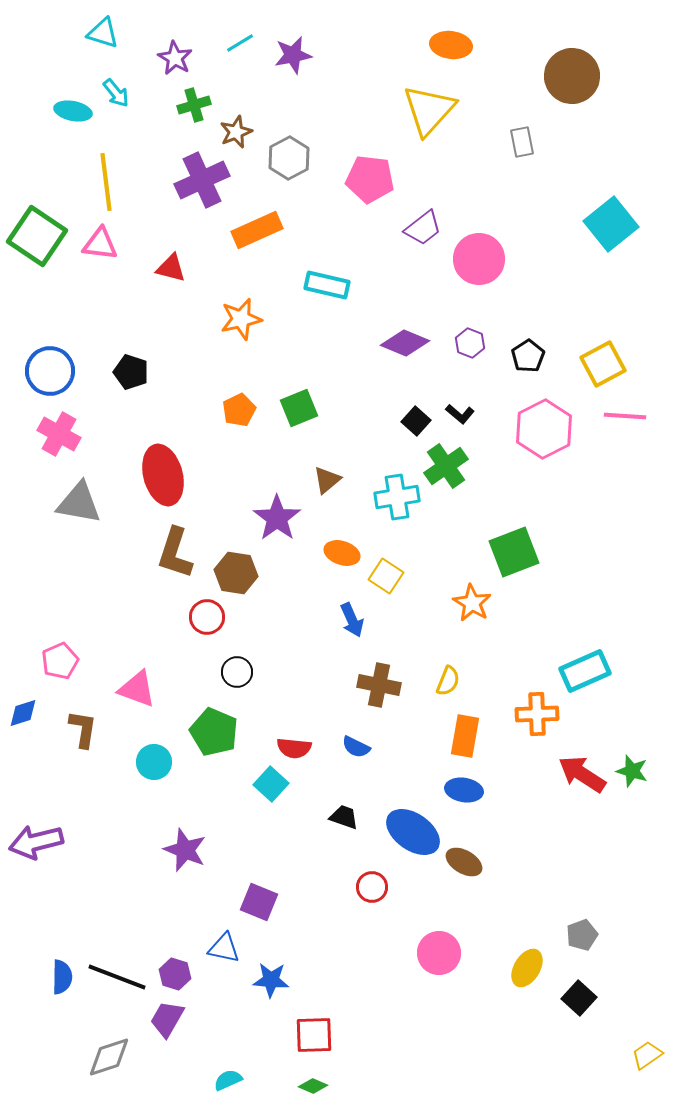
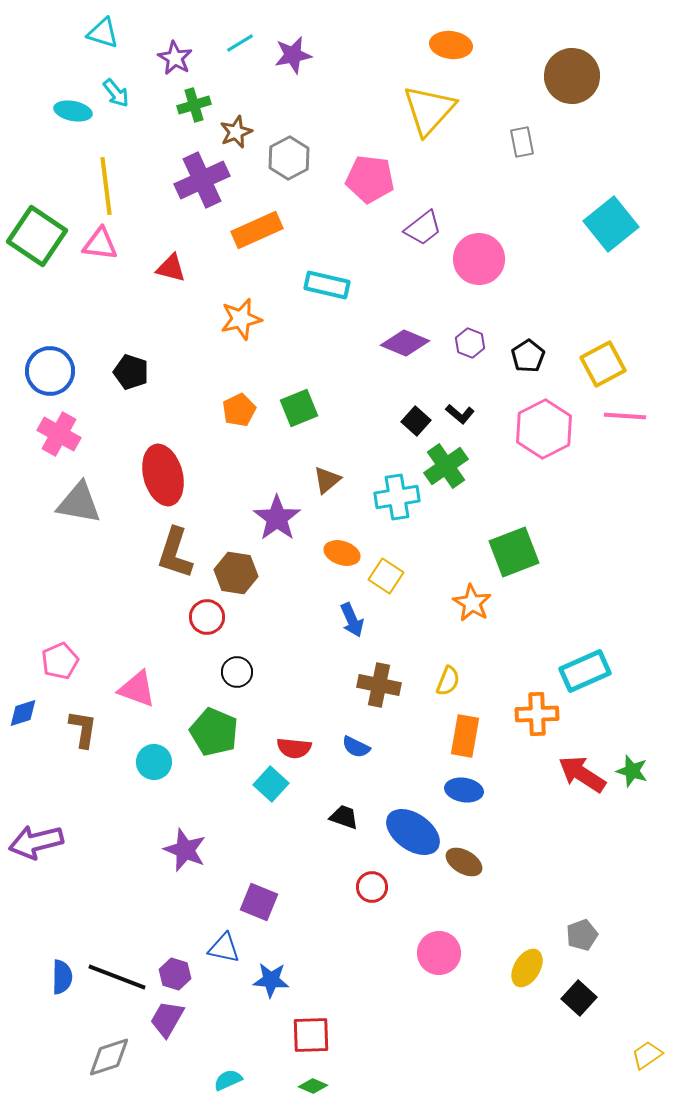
yellow line at (106, 182): moved 4 px down
red square at (314, 1035): moved 3 px left
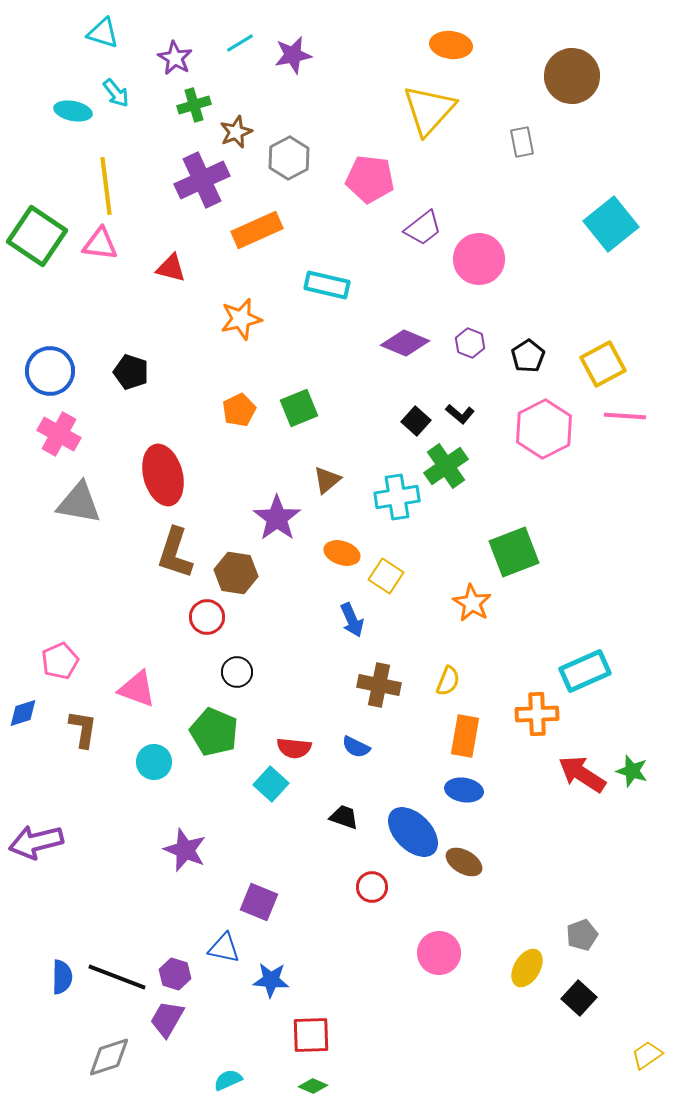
blue ellipse at (413, 832): rotated 10 degrees clockwise
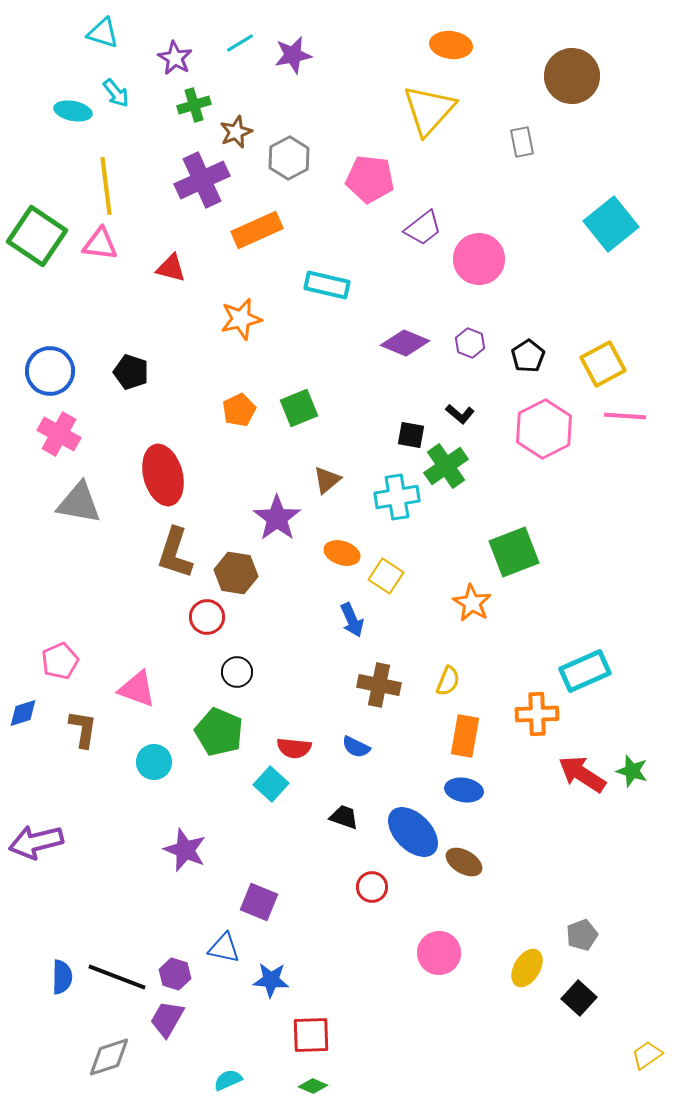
black square at (416, 421): moved 5 px left, 14 px down; rotated 32 degrees counterclockwise
green pentagon at (214, 732): moved 5 px right
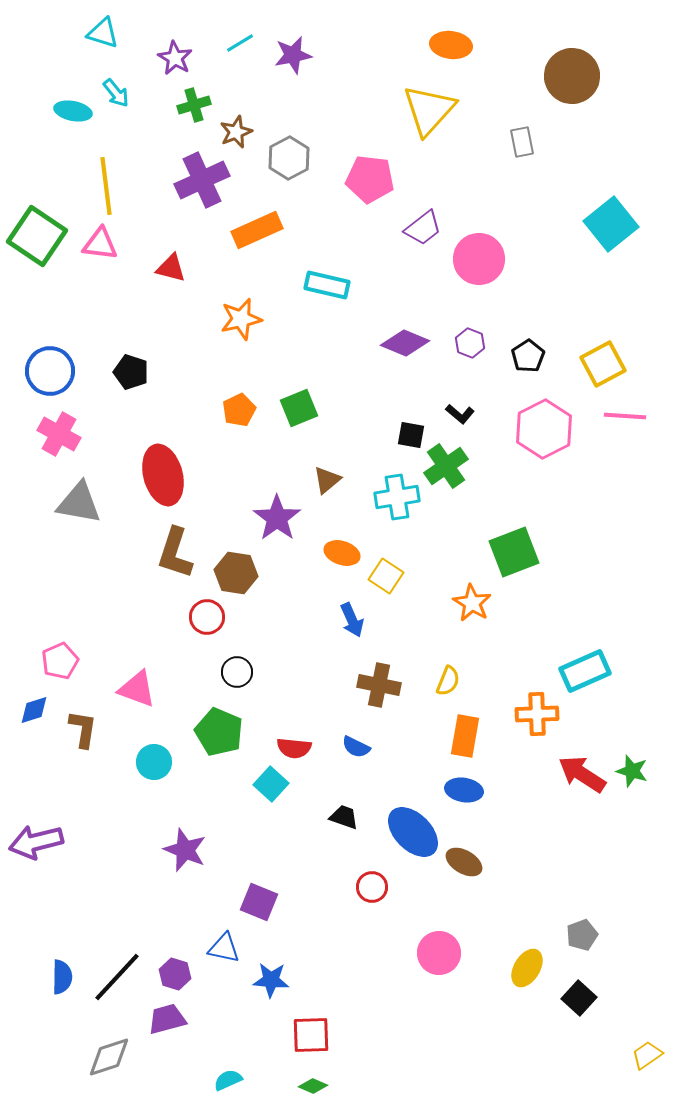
blue diamond at (23, 713): moved 11 px right, 3 px up
black line at (117, 977): rotated 68 degrees counterclockwise
purple trapezoid at (167, 1019): rotated 45 degrees clockwise
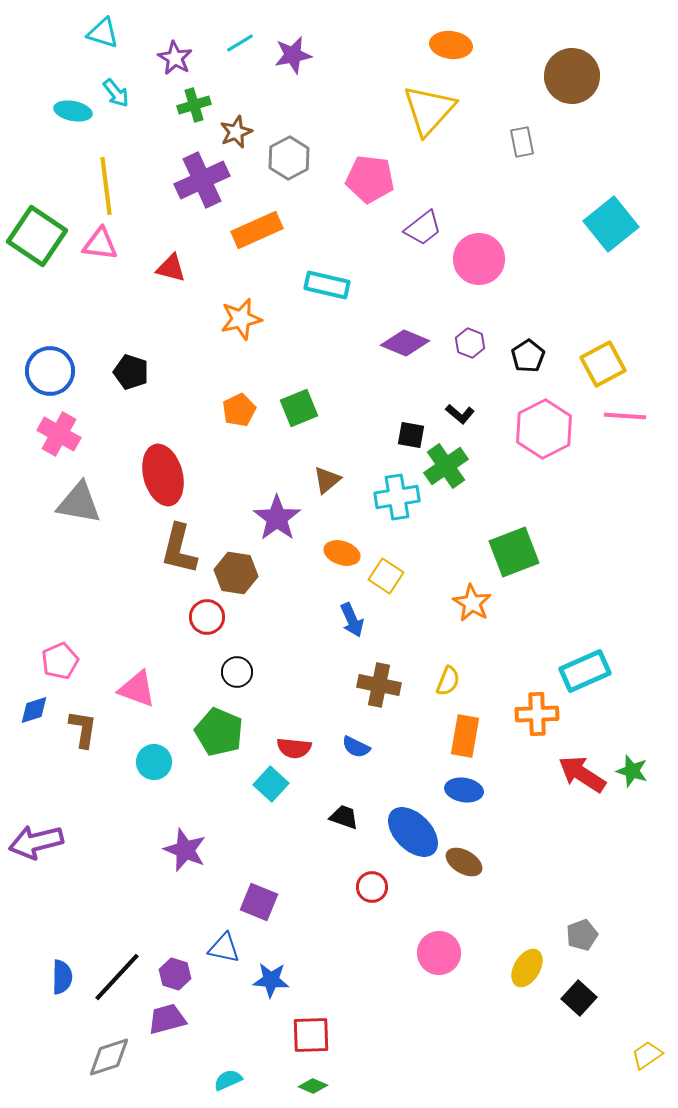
brown L-shape at (175, 553): moved 4 px right, 4 px up; rotated 4 degrees counterclockwise
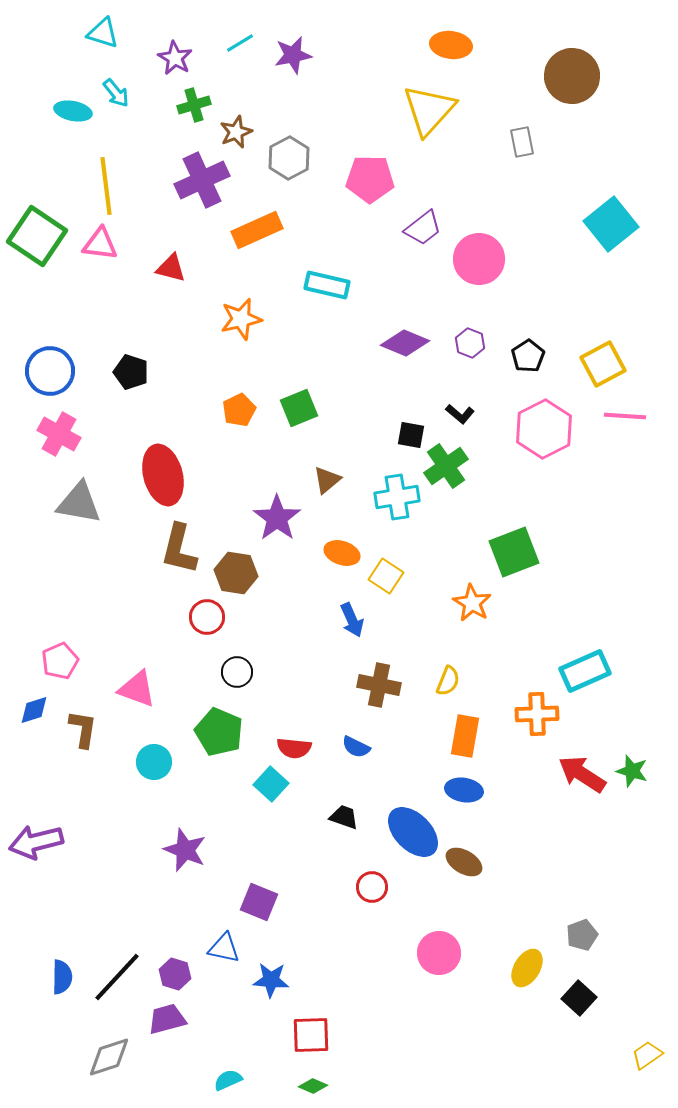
pink pentagon at (370, 179): rotated 6 degrees counterclockwise
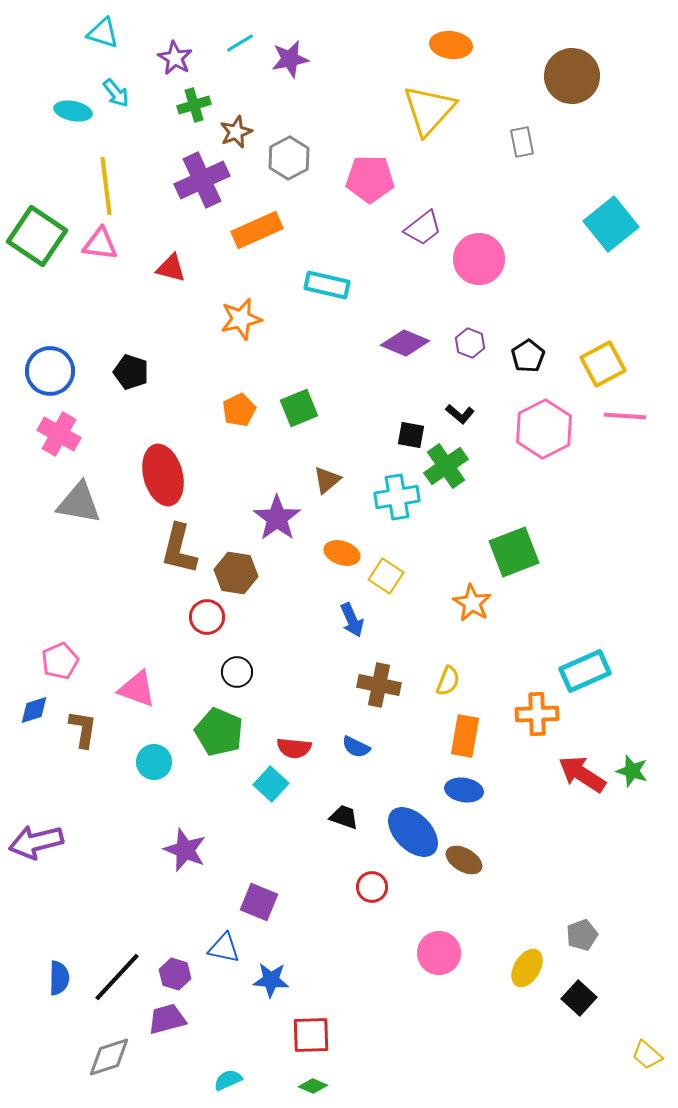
purple star at (293, 55): moved 3 px left, 4 px down
brown ellipse at (464, 862): moved 2 px up
blue semicircle at (62, 977): moved 3 px left, 1 px down
yellow trapezoid at (647, 1055): rotated 104 degrees counterclockwise
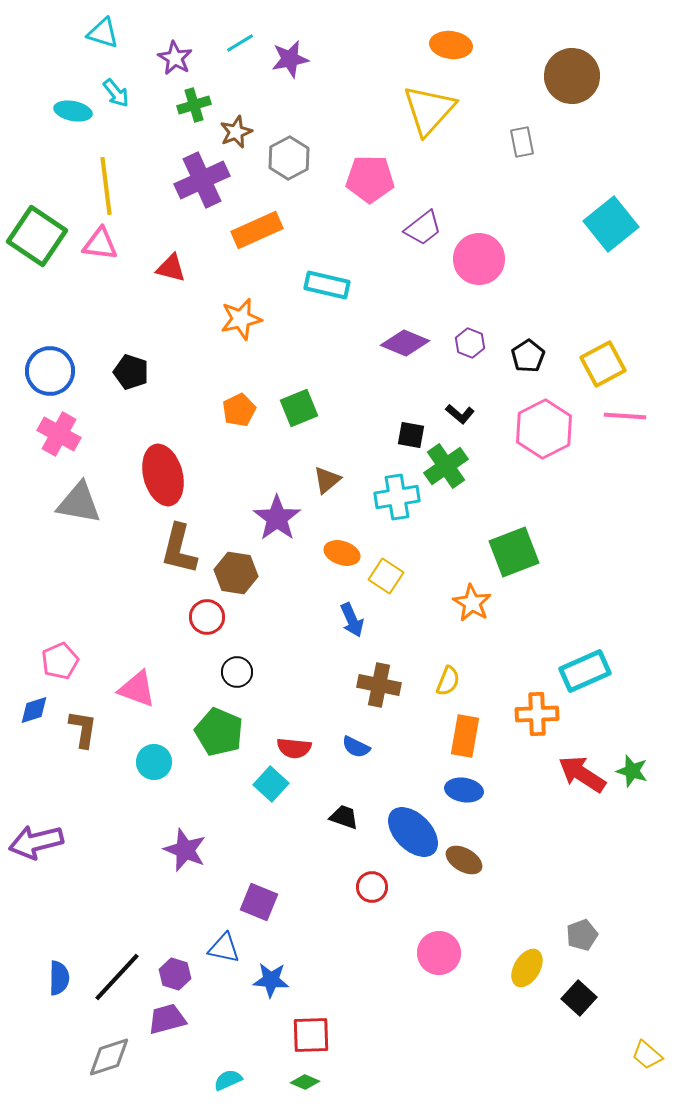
green diamond at (313, 1086): moved 8 px left, 4 px up
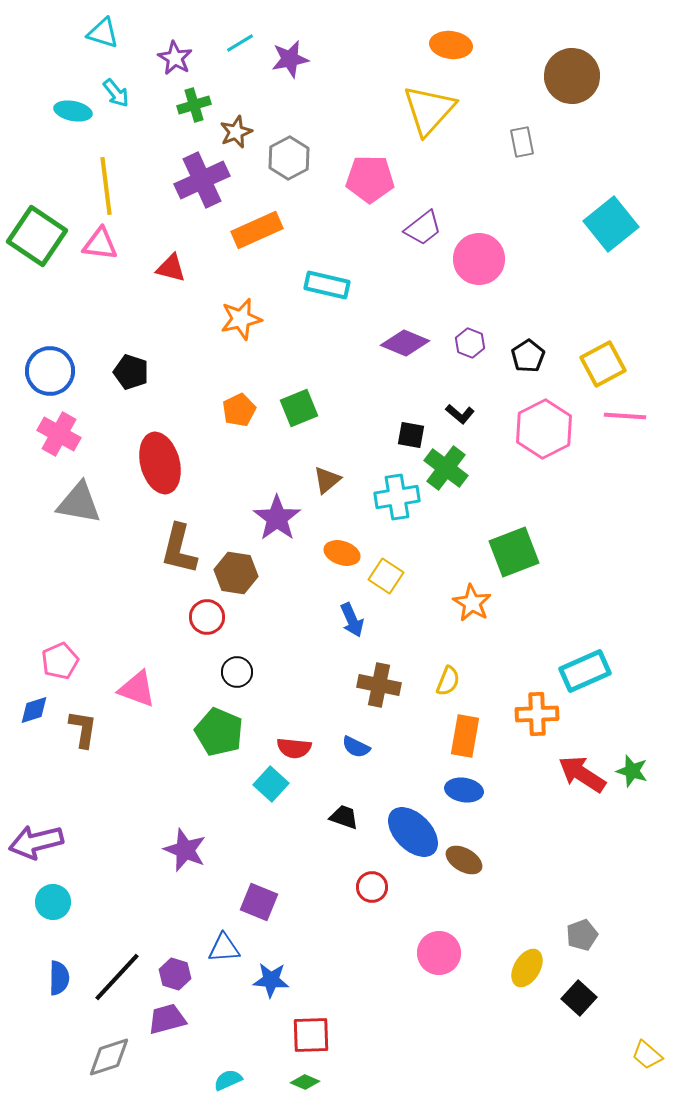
green cross at (446, 466): moved 2 px down; rotated 18 degrees counterclockwise
red ellipse at (163, 475): moved 3 px left, 12 px up
cyan circle at (154, 762): moved 101 px left, 140 px down
blue triangle at (224, 948): rotated 16 degrees counterclockwise
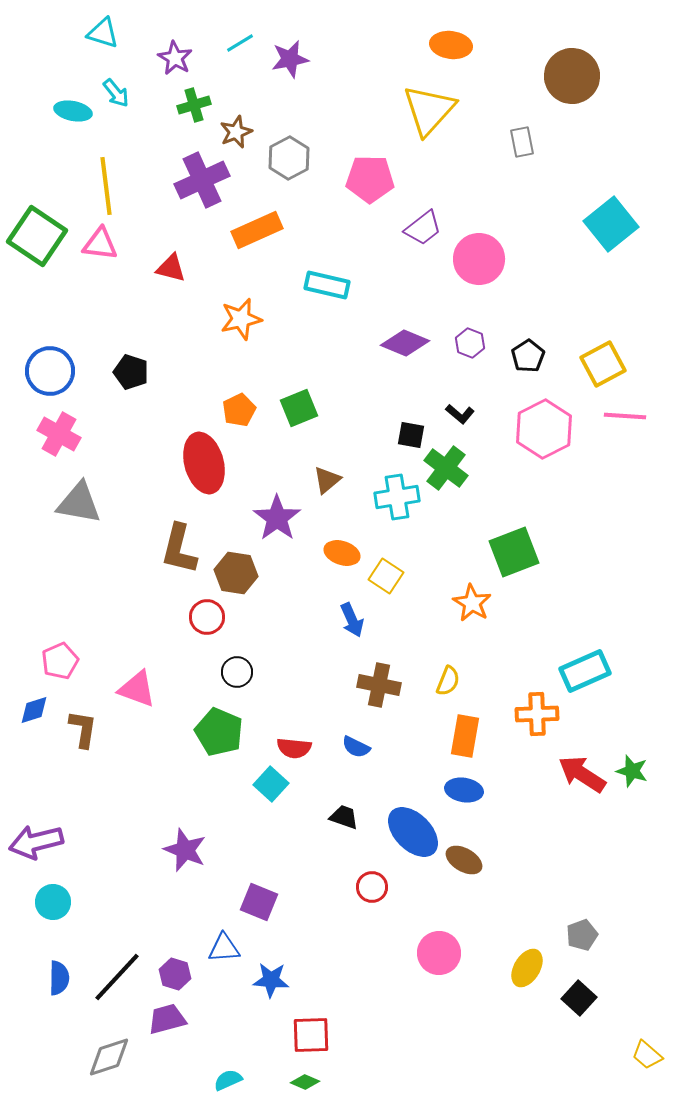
red ellipse at (160, 463): moved 44 px right
